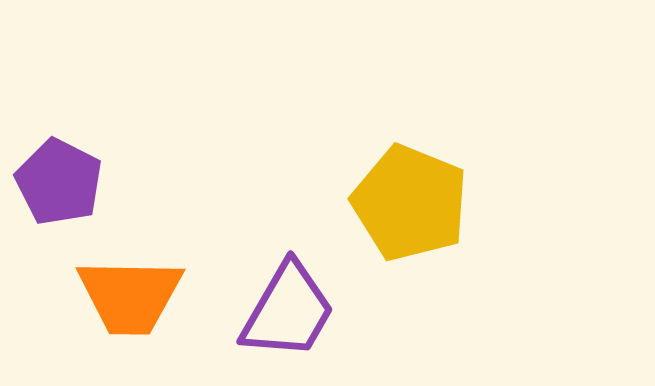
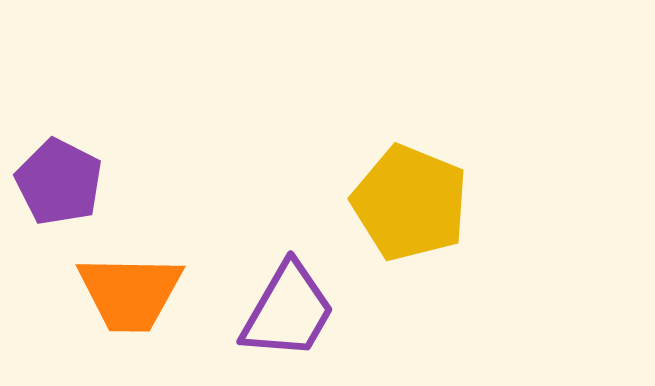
orange trapezoid: moved 3 px up
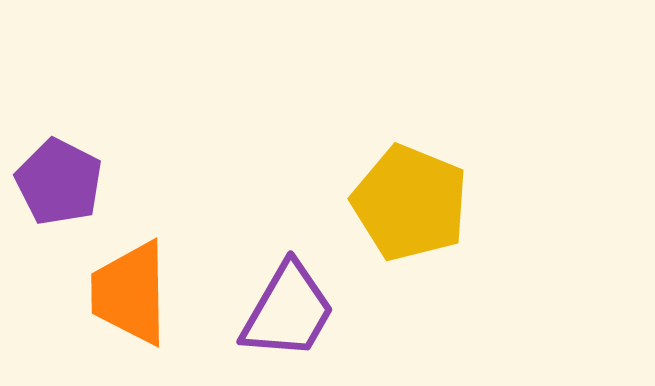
orange trapezoid: rotated 88 degrees clockwise
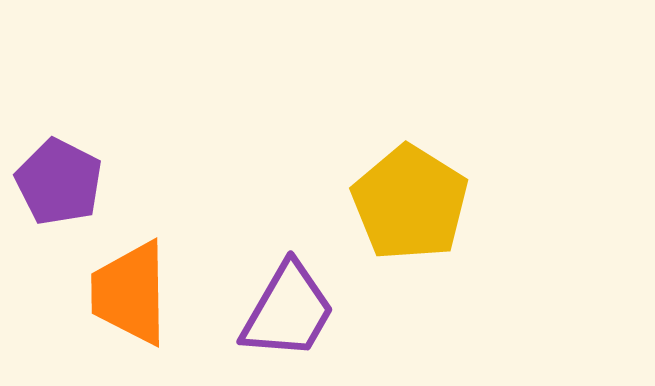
yellow pentagon: rotated 10 degrees clockwise
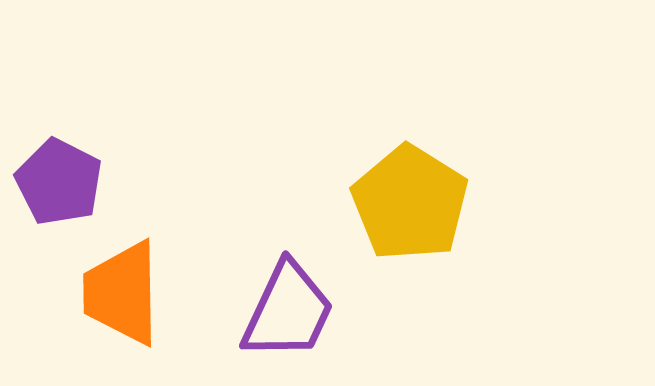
orange trapezoid: moved 8 px left
purple trapezoid: rotated 5 degrees counterclockwise
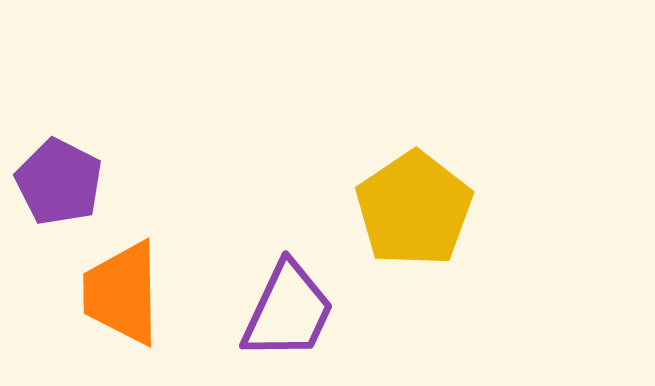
yellow pentagon: moved 4 px right, 6 px down; rotated 6 degrees clockwise
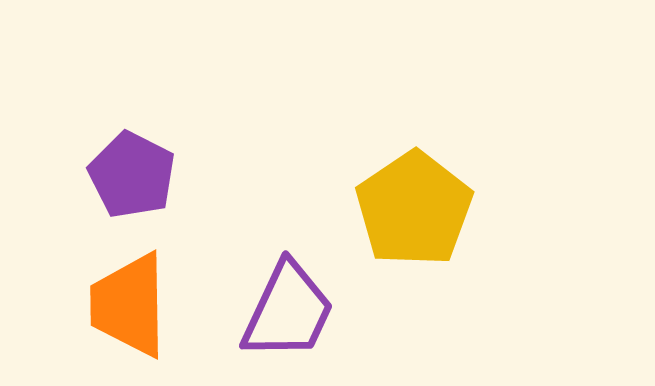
purple pentagon: moved 73 px right, 7 px up
orange trapezoid: moved 7 px right, 12 px down
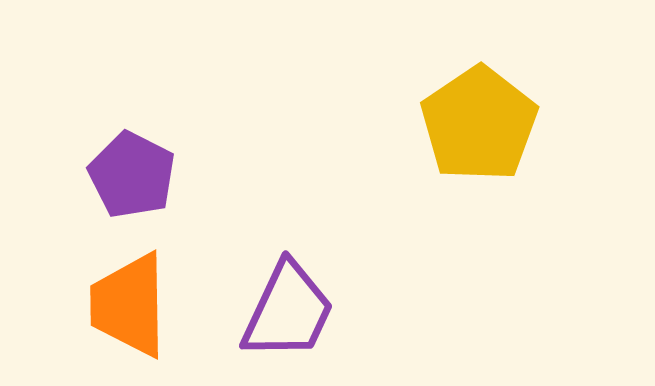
yellow pentagon: moved 65 px right, 85 px up
